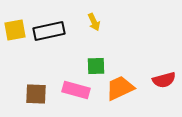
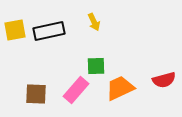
pink rectangle: rotated 64 degrees counterclockwise
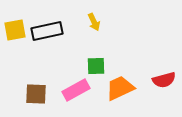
black rectangle: moved 2 px left
pink rectangle: rotated 20 degrees clockwise
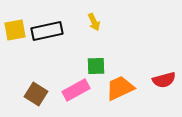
brown square: rotated 30 degrees clockwise
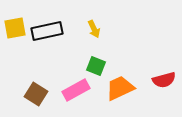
yellow arrow: moved 7 px down
yellow square: moved 2 px up
green square: rotated 24 degrees clockwise
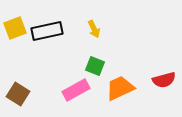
yellow square: rotated 10 degrees counterclockwise
green square: moved 1 px left
brown square: moved 18 px left
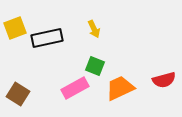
black rectangle: moved 7 px down
pink rectangle: moved 1 px left, 2 px up
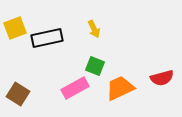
red semicircle: moved 2 px left, 2 px up
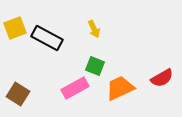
black rectangle: rotated 40 degrees clockwise
red semicircle: rotated 15 degrees counterclockwise
